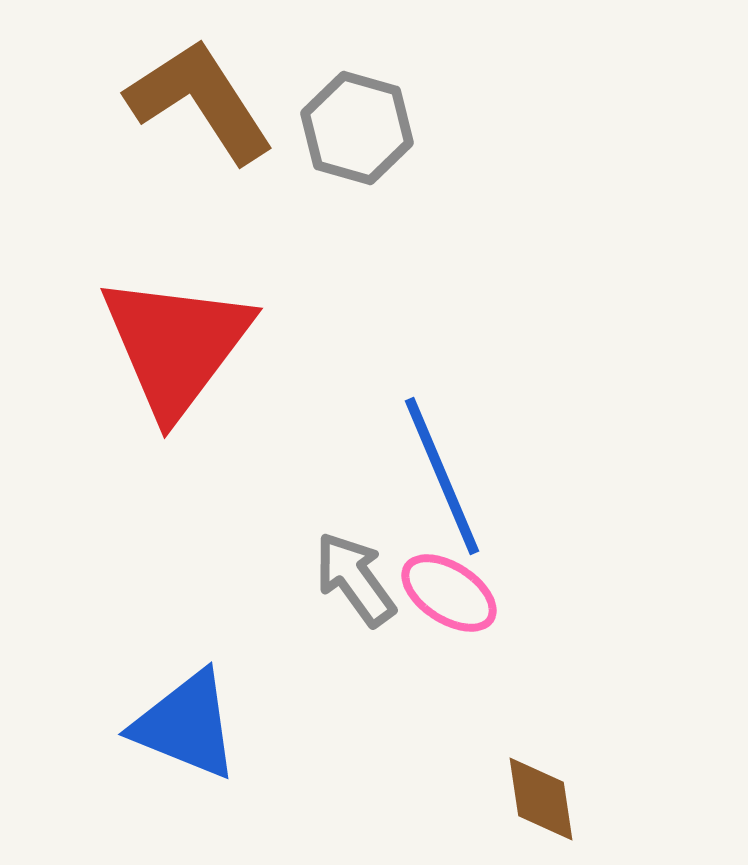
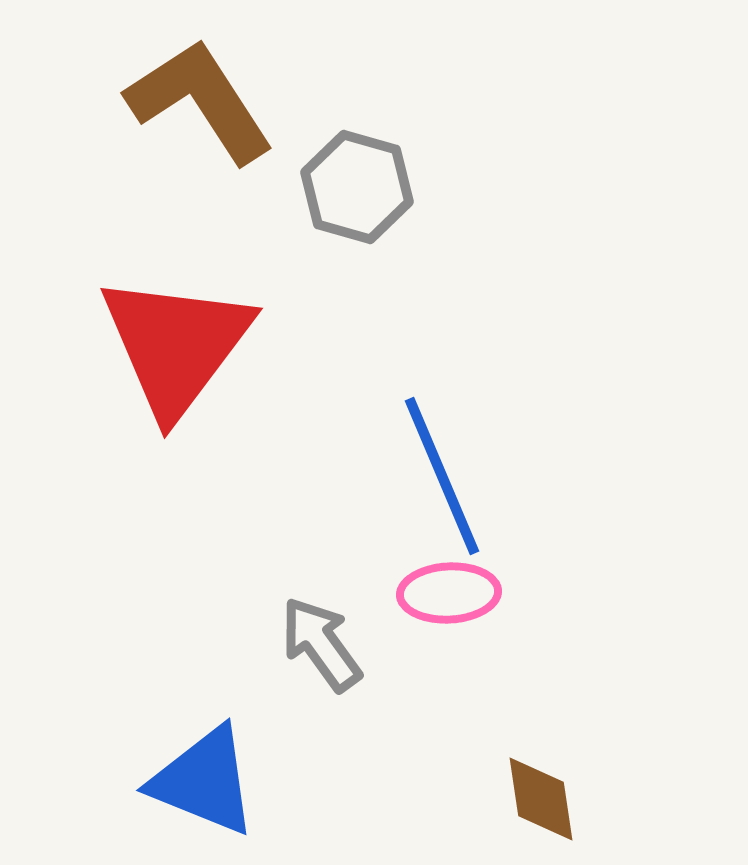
gray hexagon: moved 59 px down
gray arrow: moved 34 px left, 65 px down
pink ellipse: rotated 36 degrees counterclockwise
blue triangle: moved 18 px right, 56 px down
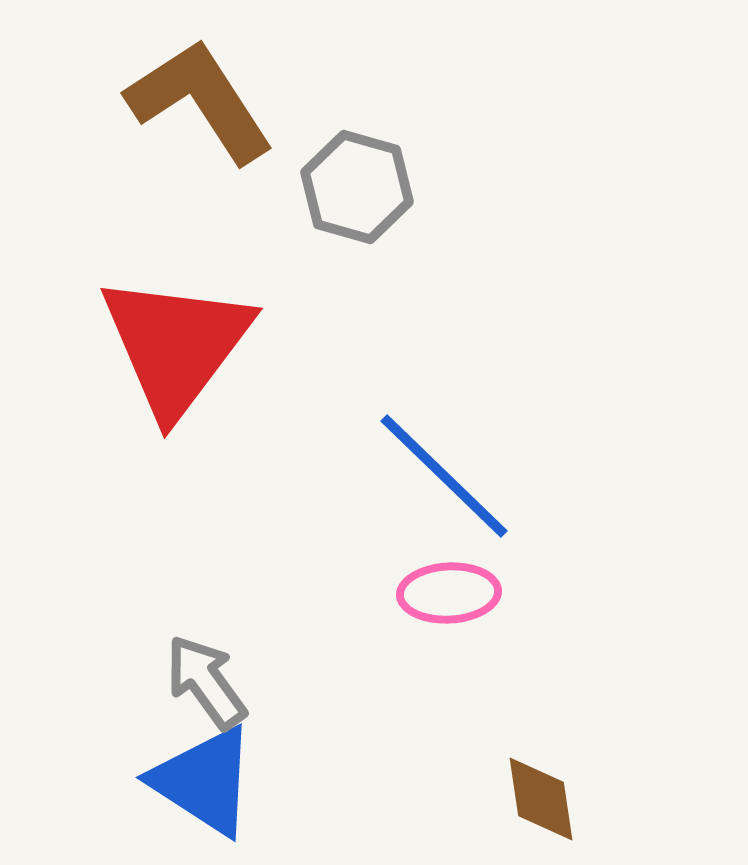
blue line: moved 2 px right; rotated 23 degrees counterclockwise
gray arrow: moved 115 px left, 38 px down
blue triangle: rotated 11 degrees clockwise
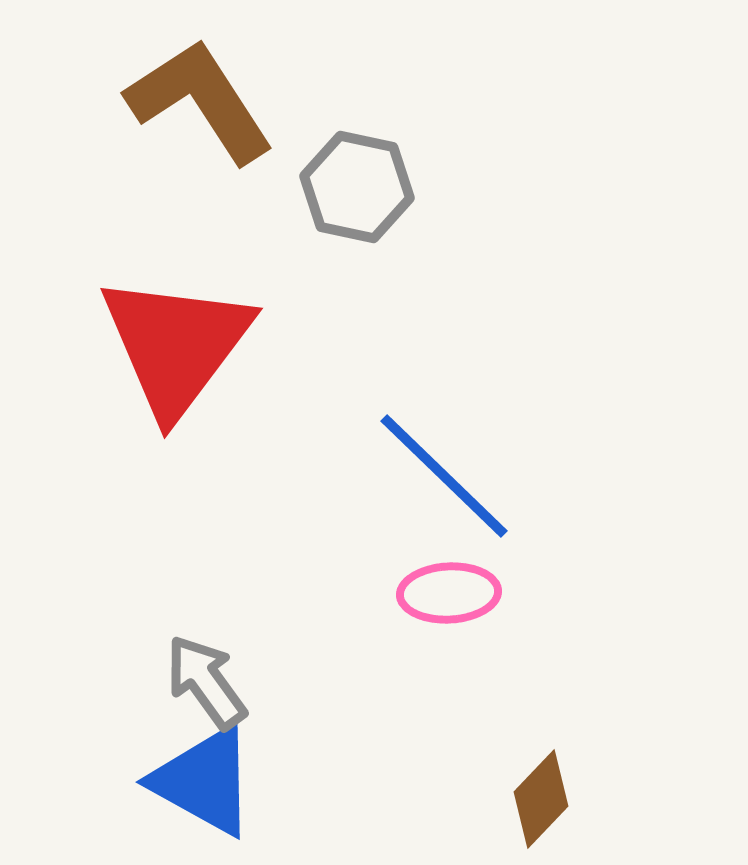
gray hexagon: rotated 4 degrees counterclockwise
blue triangle: rotated 4 degrees counterclockwise
brown diamond: rotated 52 degrees clockwise
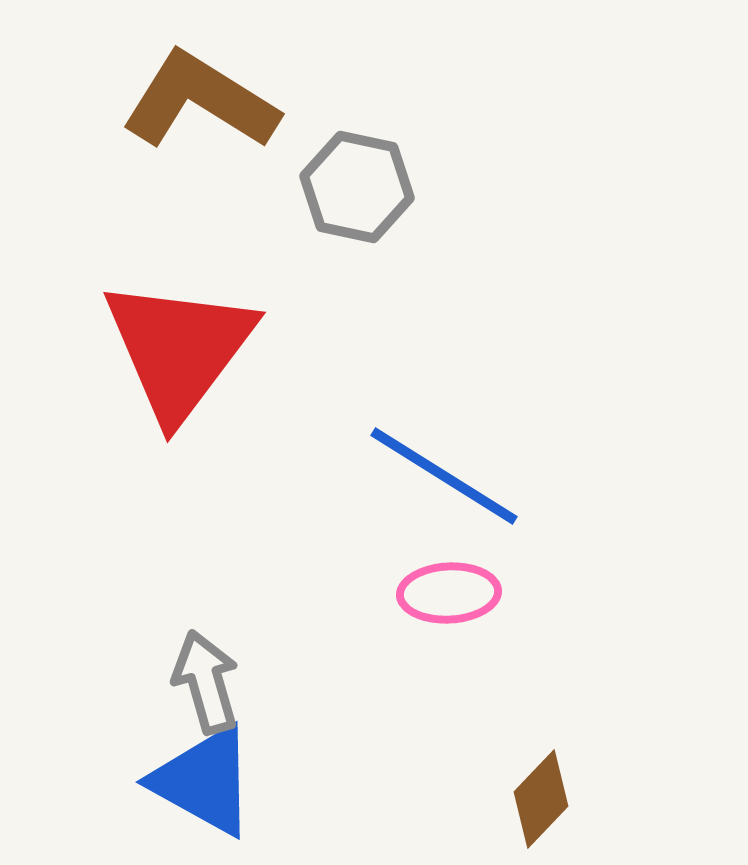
brown L-shape: rotated 25 degrees counterclockwise
red triangle: moved 3 px right, 4 px down
blue line: rotated 12 degrees counterclockwise
gray arrow: rotated 20 degrees clockwise
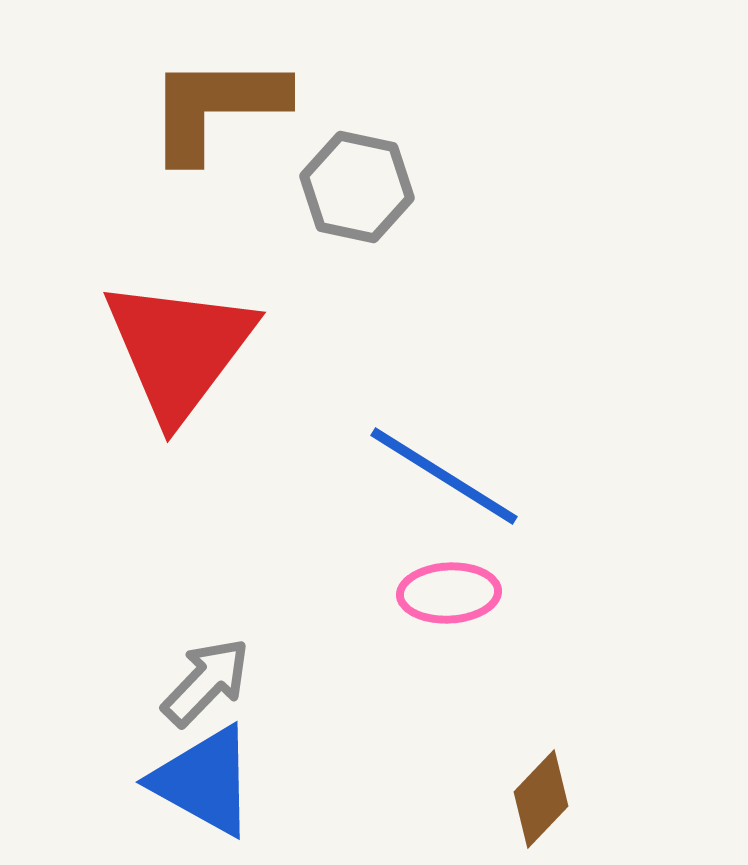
brown L-shape: moved 16 px right, 6 px down; rotated 32 degrees counterclockwise
gray arrow: rotated 60 degrees clockwise
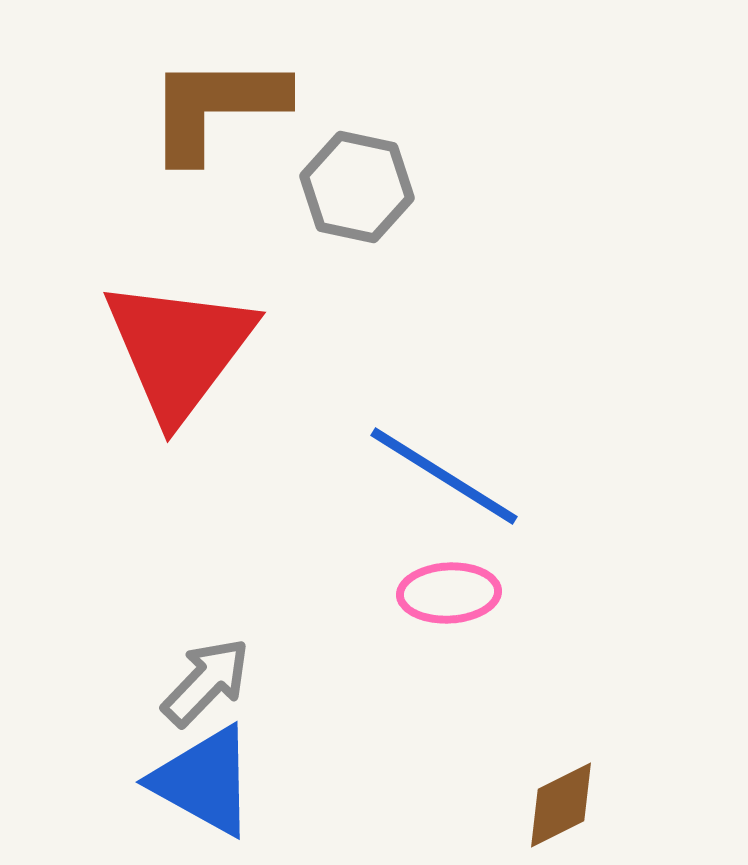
brown diamond: moved 20 px right, 6 px down; rotated 20 degrees clockwise
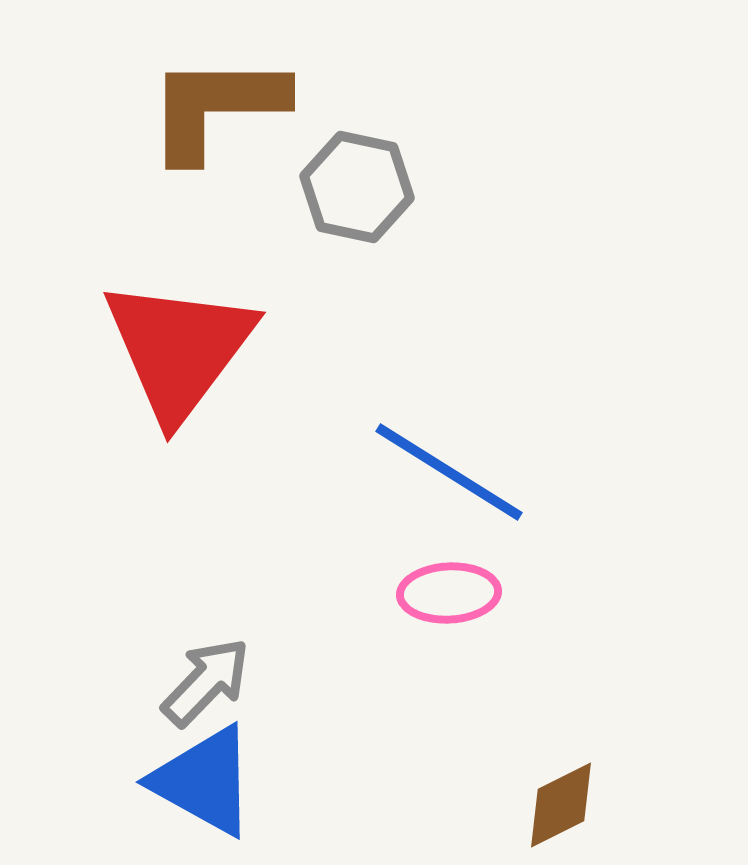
blue line: moved 5 px right, 4 px up
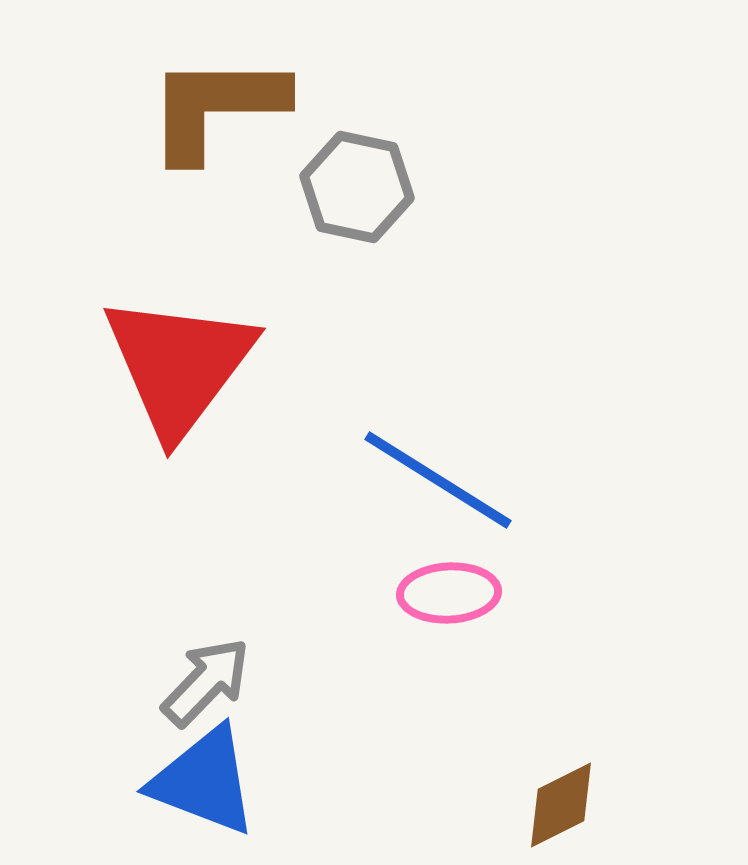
red triangle: moved 16 px down
blue line: moved 11 px left, 8 px down
blue triangle: rotated 8 degrees counterclockwise
